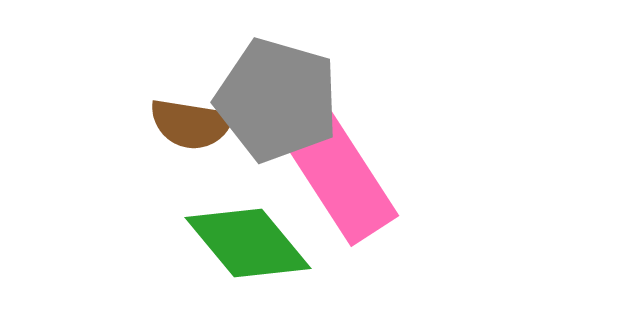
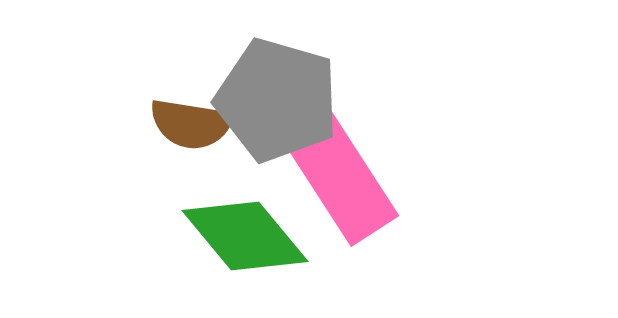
green diamond: moved 3 px left, 7 px up
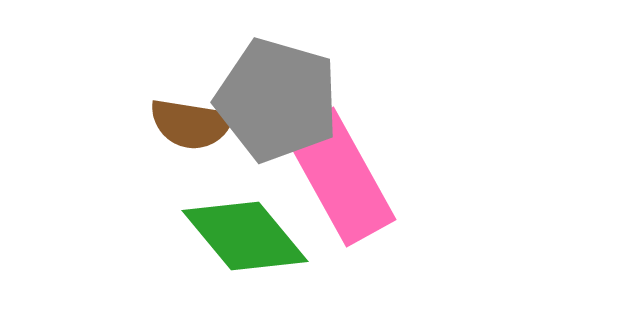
pink rectangle: rotated 4 degrees clockwise
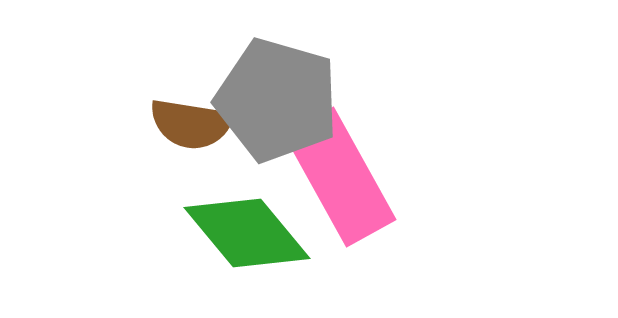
green diamond: moved 2 px right, 3 px up
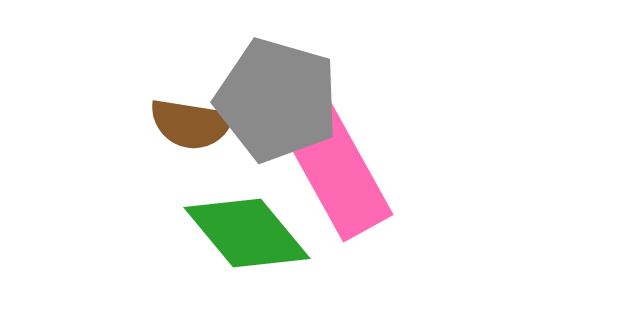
pink rectangle: moved 3 px left, 5 px up
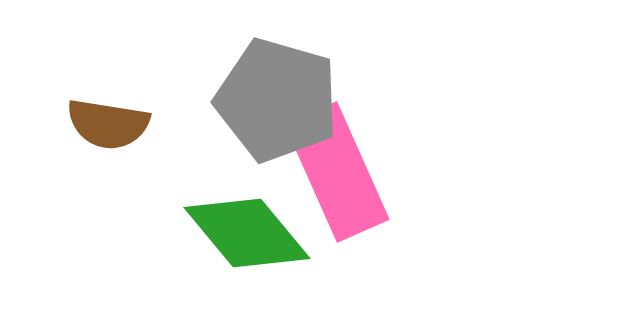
brown semicircle: moved 83 px left
pink rectangle: rotated 5 degrees clockwise
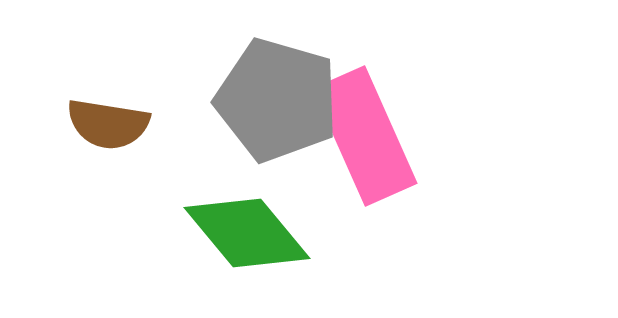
pink rectangle: moved 28 px right, 36 px up
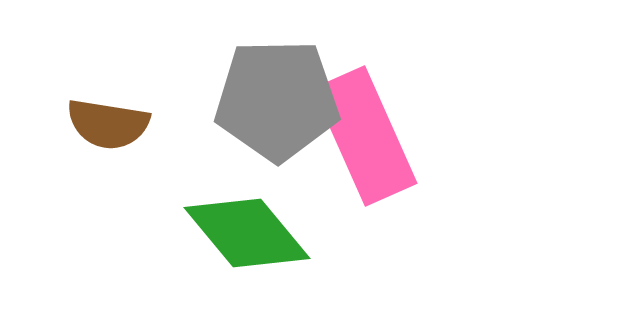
gray pentagon: rotated 17 degrees counterclockwise
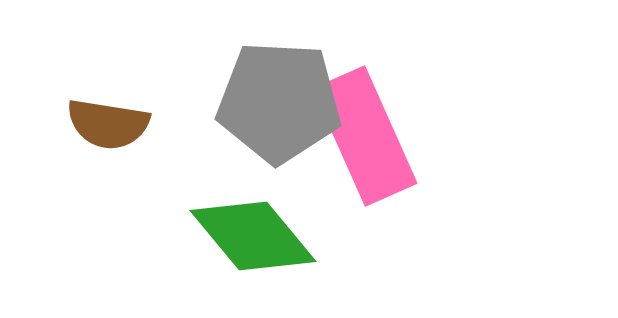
gray pentagon: moved 2 px right, 2 px down; rotated 4 degrees clockwise
green diamond: moved 6 px right, 3 px down
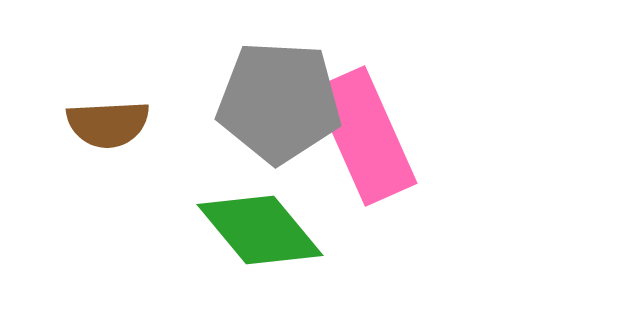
brown semicircle: rotated 12 degrees counterclockwise
green diamond: moved 7 px right, 6 px up
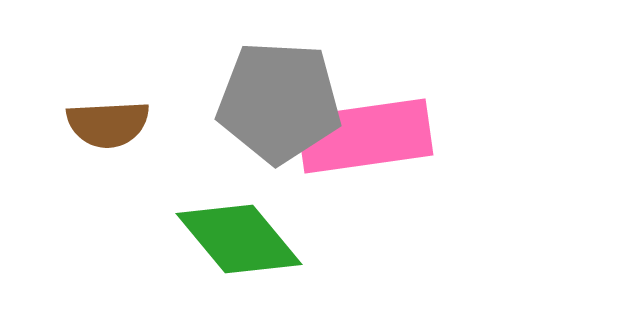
pink rectangle: rotated 74 degrees counterclockwise
green diamond: moved 21 px left, 9 px down
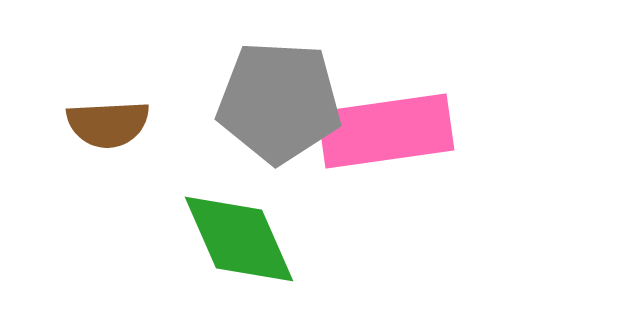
pink rectangle: moved 21 px right, 5 px up
green diamond: rotated 16 degrees clockwise
